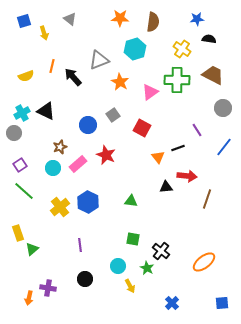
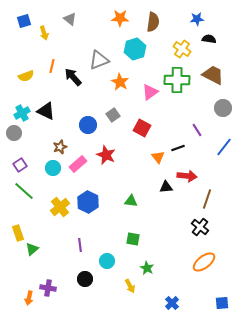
black cross at (161, 251): moved 39 px right, 24 px up
cyan circle at (118, 266): moved 11 px left, 5 px up
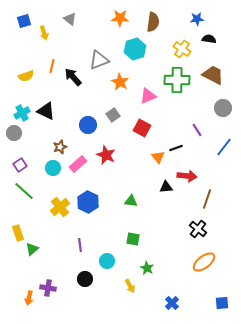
pink triangle at (150, 92): moved 2 px left, 4 px down; rotated 12 degrees clockwise
black line at (178, 148): moved 2 px left
black cross at (200, 227): moved 2 px left, 2 px down
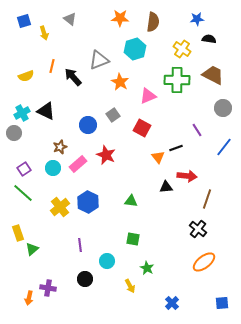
purple square at (20, 165): moved 4 px right, 4 px down
green line at (24, 191): moved 1 px left, 2 px down
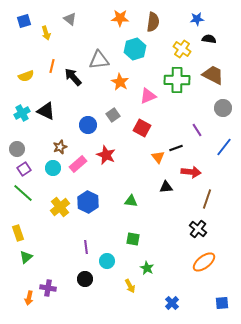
yellow arrow at (44, 33): moved 2 px right
gray triangle at (99, 60): rotated 15 degrees clockwise
gray circle at (14, 133): moved 3 px right, 16 px down
red arrow at (187, 176): moved 4 px right, 4 px up
purple line at (80, 245): moved 6 px right, 2 px down
green triangle at (32, 249): moved 6 px left, 8 px down
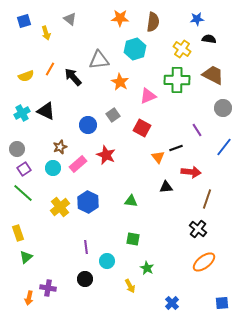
orange line at (52, 66): moved 2 px left, 3 px down; rotated 16 degrees clockwise
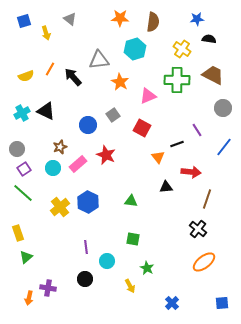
black line at (176, 148): moved 1 px right, 4 px up
